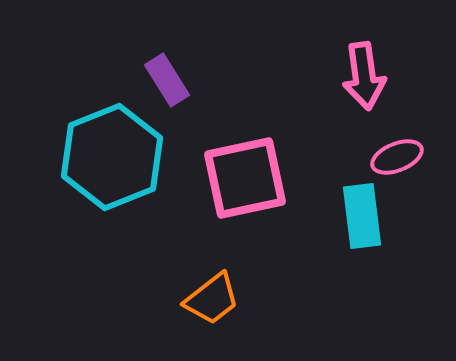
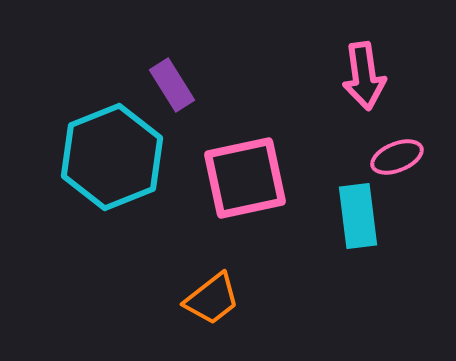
purple rectangle: moved 5 px right, 5 px down
cyan rectangle: moved 4 px left
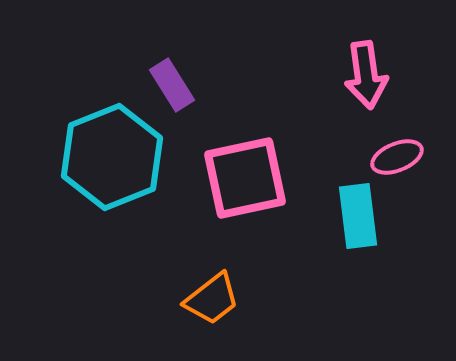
pink arrow: moved 2 px right, 1 px up
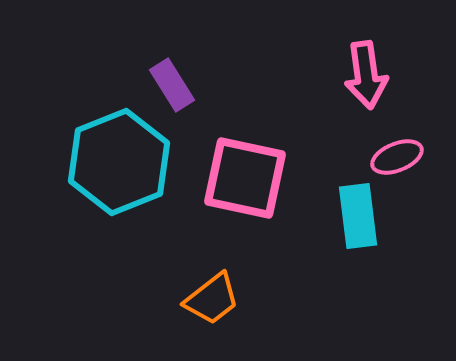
cyan hexagon: moved 7 px right, 5 px down
pink square: rotated 24 degrees clockwise
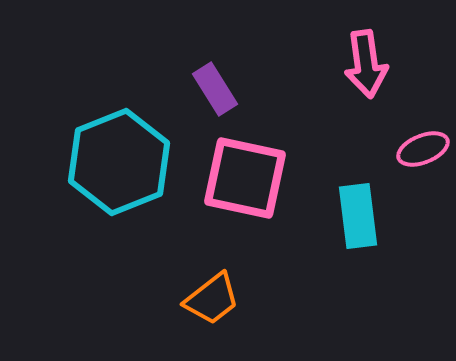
pink arrow: moved 11 px up
purple rectangle: moved 43 px right, 4 px down
pink ellipse: moved 26 px right, 8 px up
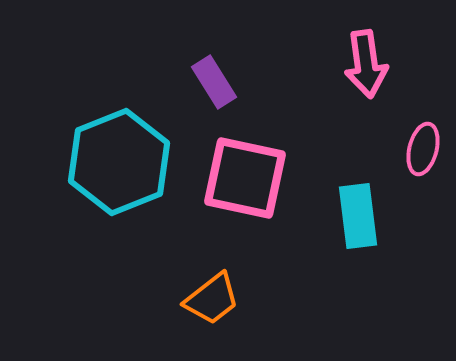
purple rectangle: moved 1 px left, 7 px up
pink ellipse: rotated 54 degrees counterclockwise
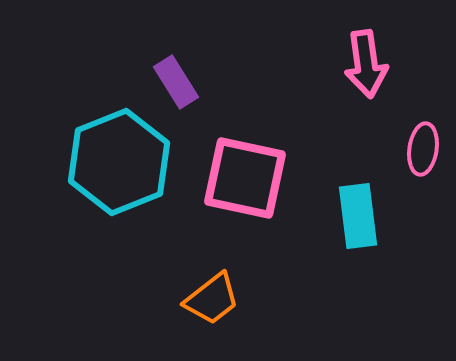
purple rectangle: moved 38 px left
pink ellipse: rotated 6 degrees counterclockwise
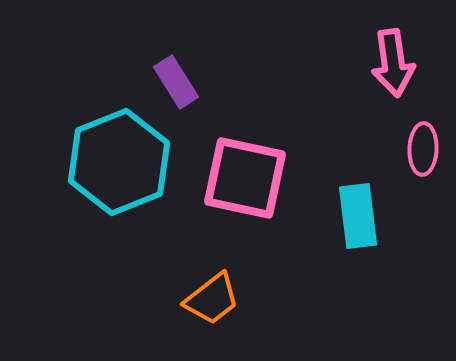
pink arrow: moved 27 px right, 1 px up
pink ellipse: rotated 6 degrees counterclockwise
